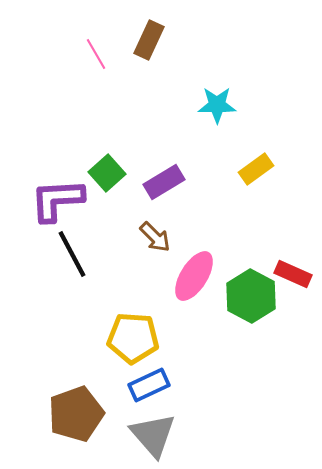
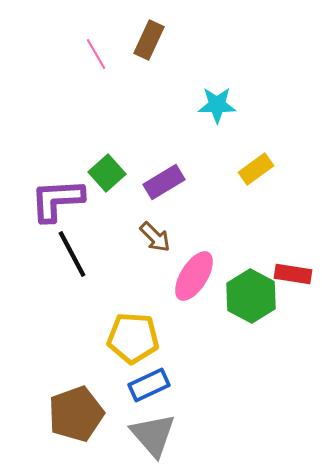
red rectangle: rotated 15 degrees counterclockwise
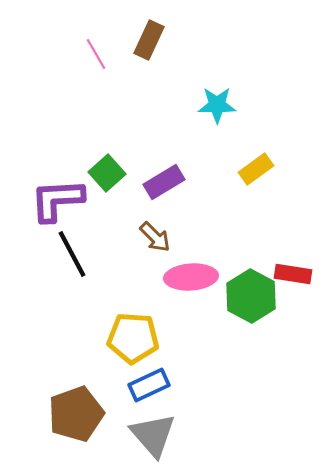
pink ellipse: moved 3 px left, 1 px down; rotated 54 degrees clockwise
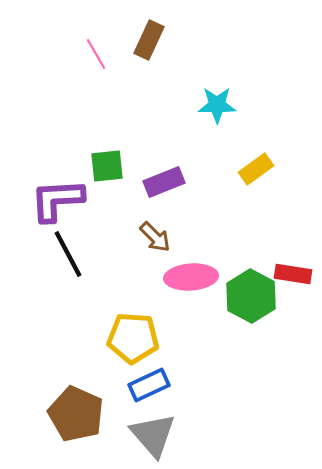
green square: moved 7 px up; rotated 36 degrees clockwise
purple rectangle: rotated 9 degrees clockwise
black line: moved 4 px left
brown pentagon: rotated 28 degrees counterclockwise
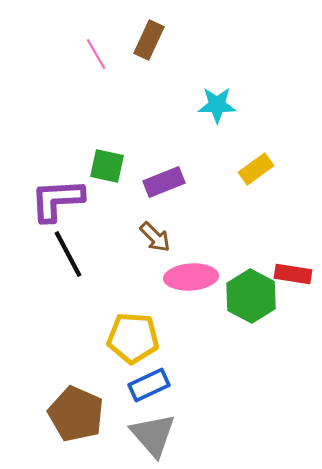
green square: rotated 18 degrees clockwise
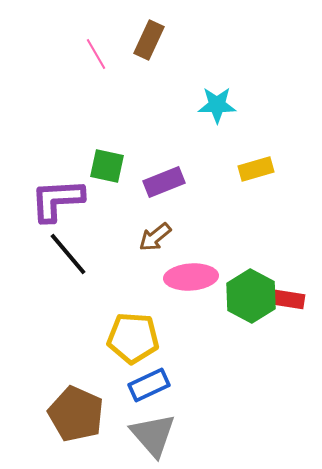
yellow rectangle: rotated 20 degrees clockwise
brown arrow: rotated 96 degrees clockwise
black line: rotated 12 degrees counterclockwise
red rectangle: moved 7 px left, 25 px down
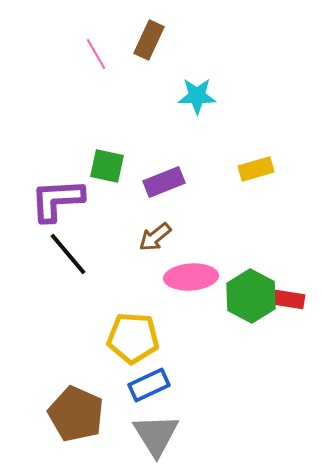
cyan star: moved 20 px left, 9 px up
gray triangle: moved 3 px right; rotated 9 degrees clockwise
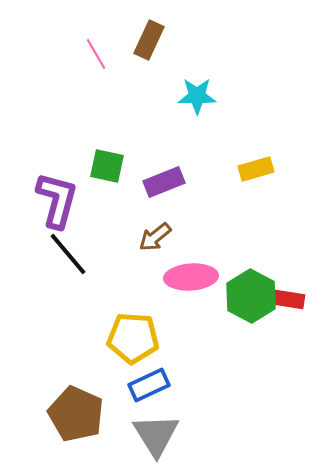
purple L-shape: rotated 108 degrees clockwise
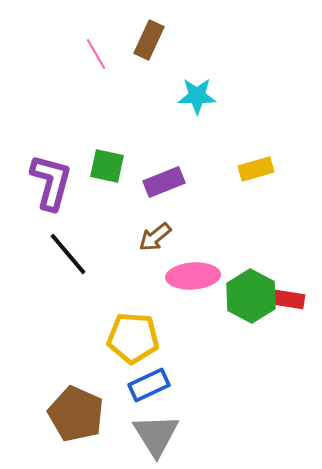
purple L-shape: moved 6 px left, 18 px up
pink ellipse: moved 2 px right, 1 px up
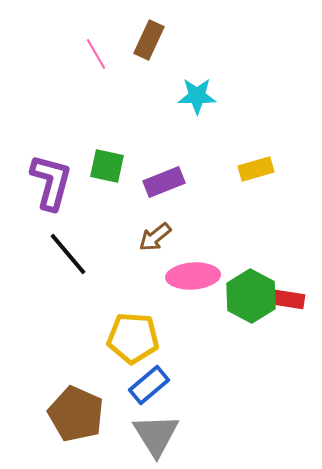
blue rectangle: rotated 15 degrees counterclockwise
